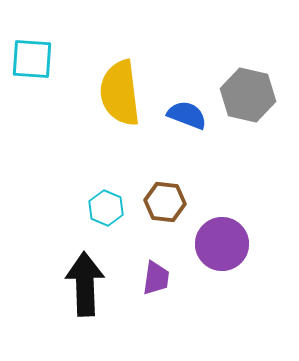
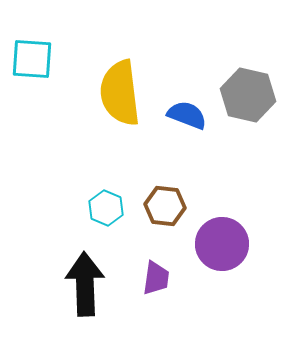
brown hexagon: moved 4 px down
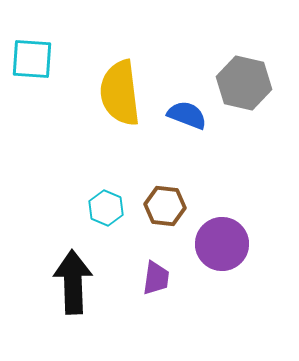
gray hexagon: moved 4 px left, 12 px up
black arrow: moved 12 px left, 2 px up
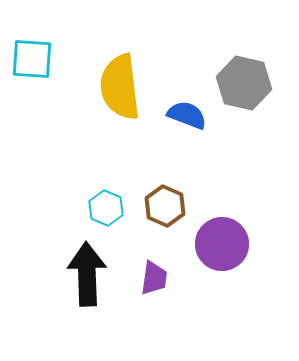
yellow semicircle: moved 6 px up
brown hexagon: rotated 18 degrees clockwise
purple trapezoid: moved 2 px left
black arrow: moved 14 px right, 8 px up
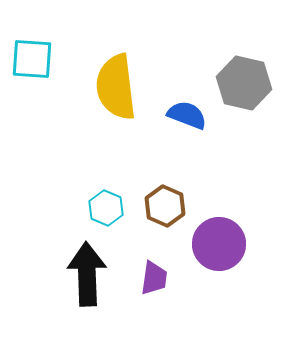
yellow semicircle: moved 4 px left
purple circle: moved 3 px left
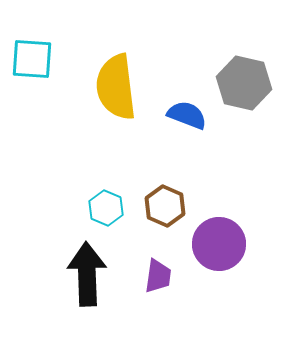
purple trapezoid: moved 4 px right, 2 px up
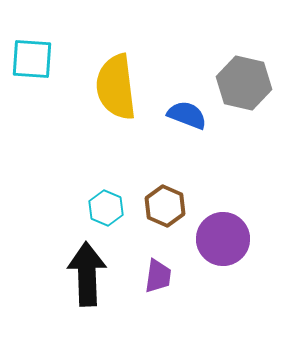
purple circle: moved 4 px right, 5 px up
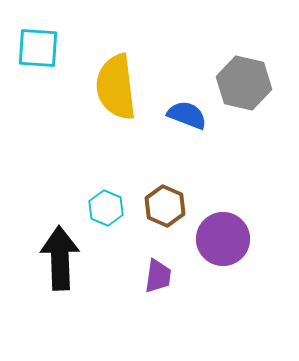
cyan square: moved 6 px right, 11 px up
black arrow: moved 27 px left, 16 px up
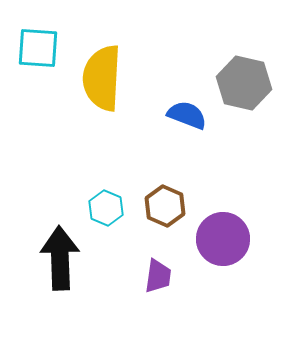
yellow semicircle: moved 14 px left, 9 px up; rotated 10 degrees clockwise
